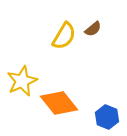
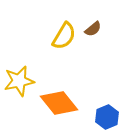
yellow star: moved 3 px left; rotated 12 degrees clockwise
blue hexagon: rotated 15 degrees clockwise
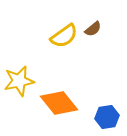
yellow semicircle: rotated 24 degrees clockwise
blue hexagon: rotated 15 degrees clockwise
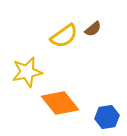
yellow star: moved 8 px right, 9 px up
orange diamond: moved 1 px right
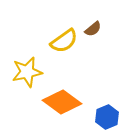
yellow semicircle: moved 5 px down
orange diamond: moved 2 px right, 1 px up; rotated 15 degrees counterclockwise
blue hexagon: rotated 15 degrees counterclockwise
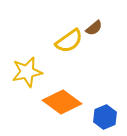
brown semicircle: moved 1 px right, 1 px up
yellow semicircle: moved 5 px right
blue hexagon: moved 2 px left
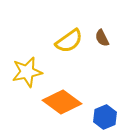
brown semicircle: moved 8 px right, 10 px down; rotated 102 degrees clockwise
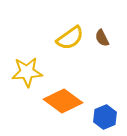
yellow semicircle: moved 1 px right, 3 px up
yellow star: rotated 8 degrees clockwise
orange diamond: moved 1 px right, 1 px up
